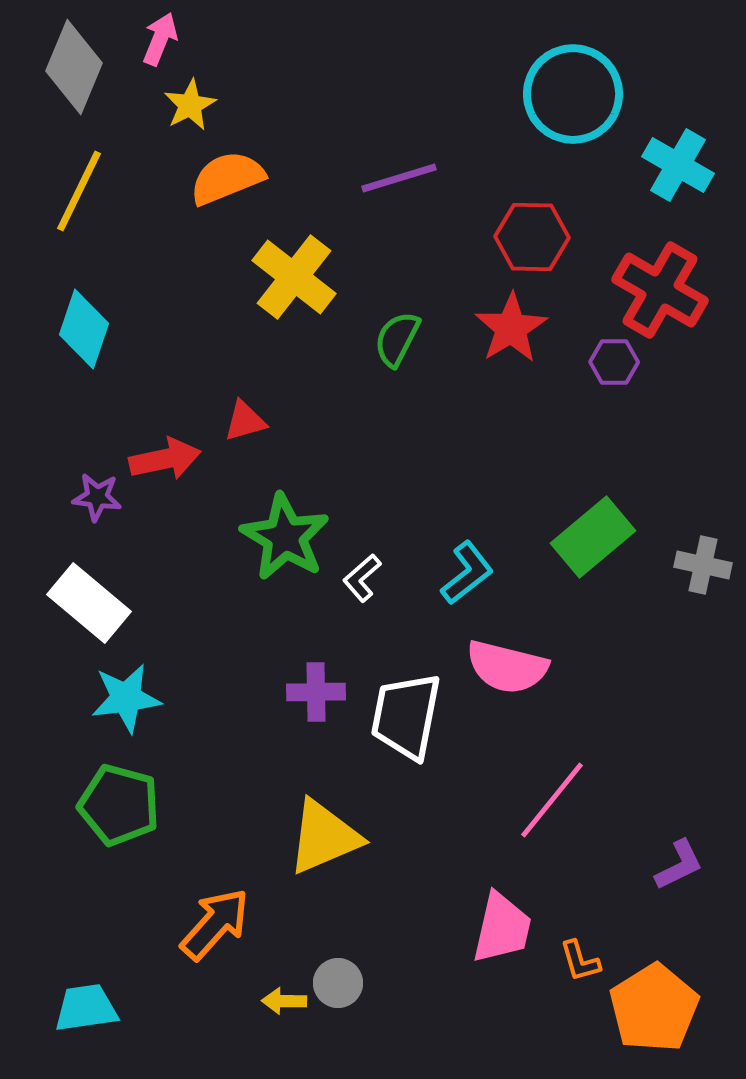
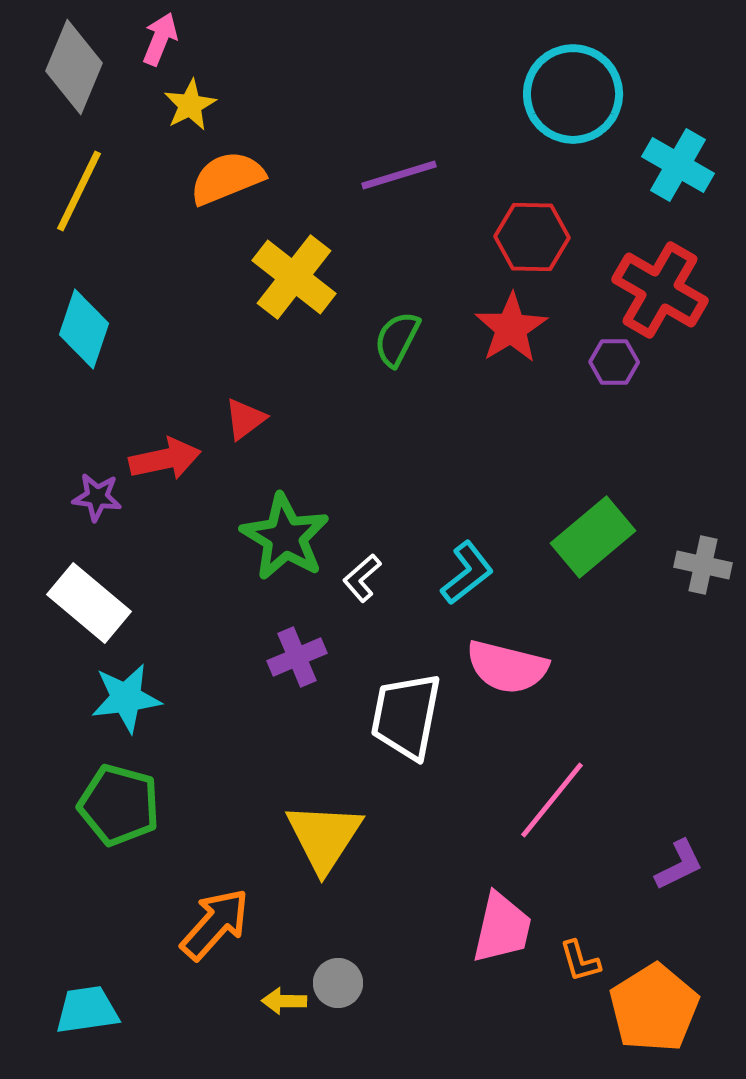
purple line: moved 3 px up
red triangle: moved 2 px up; rotated 21 degrees counterclockwise
purple cross: moved 19 px left, 35 px up; rotated 22 degrees counterclockwise
yellow triangle: rotated 34 degrees counterclockwise
cyan trapezoid: moved 1 px right, 2 px down
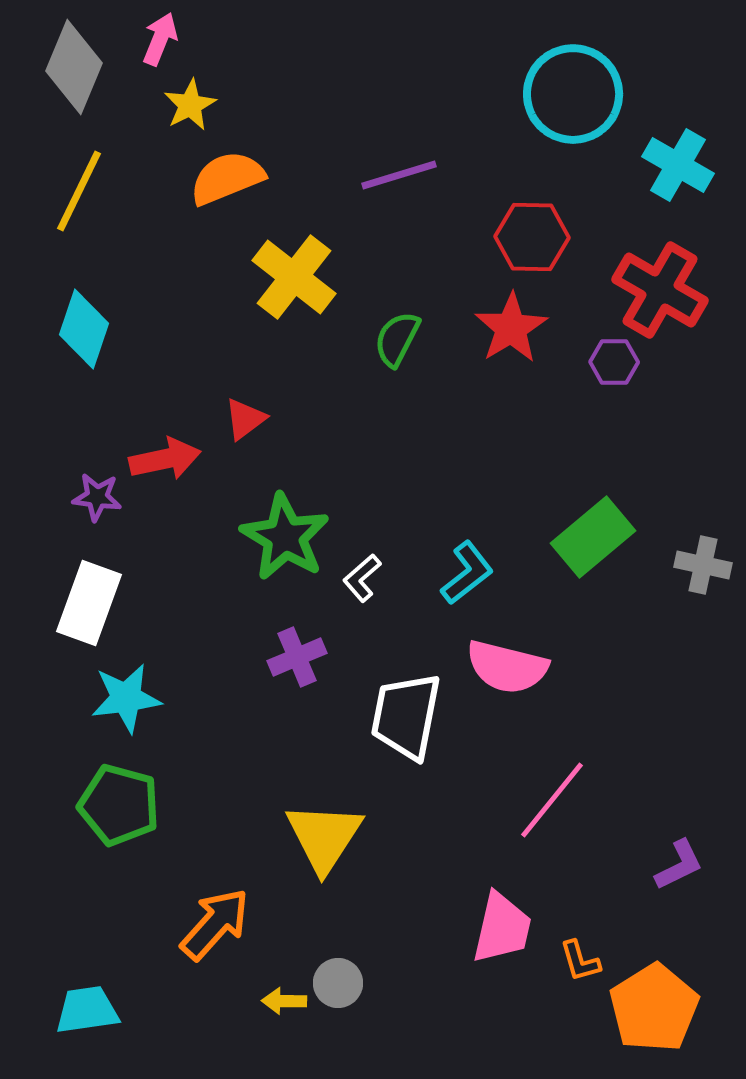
white rectangle: rotated 70 degrees clockwise
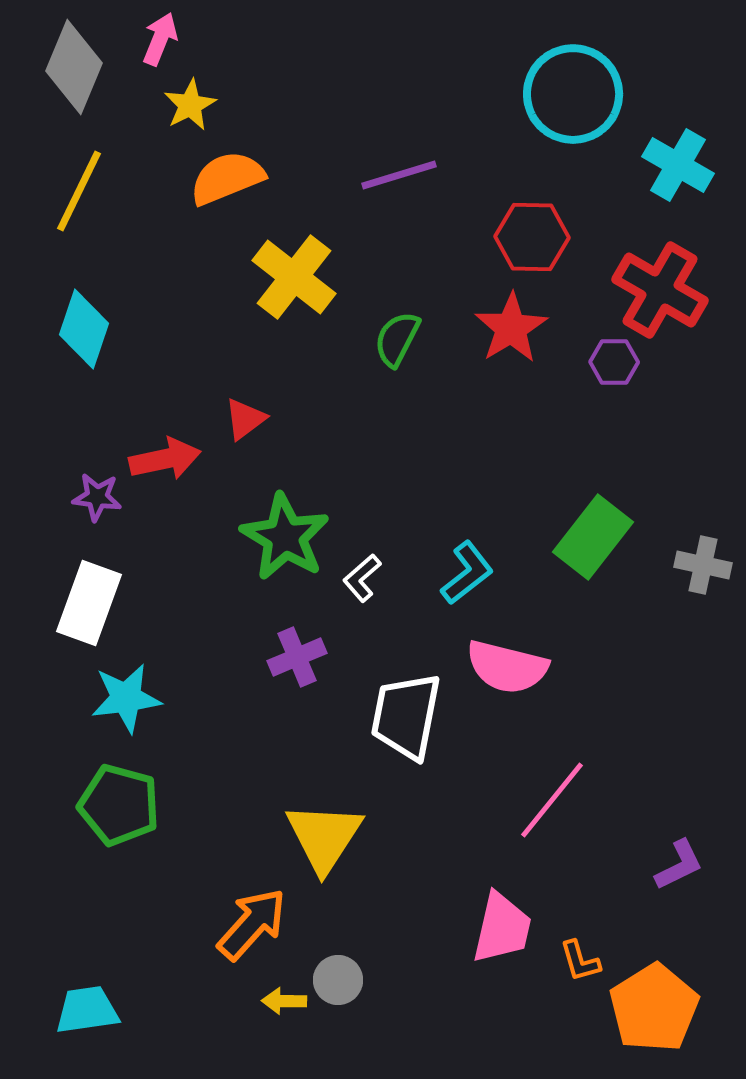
green rectangle: rotated 12 degrees counterclockwise
orange arrow: moved 37 px right
gray circle: moved 3 px up
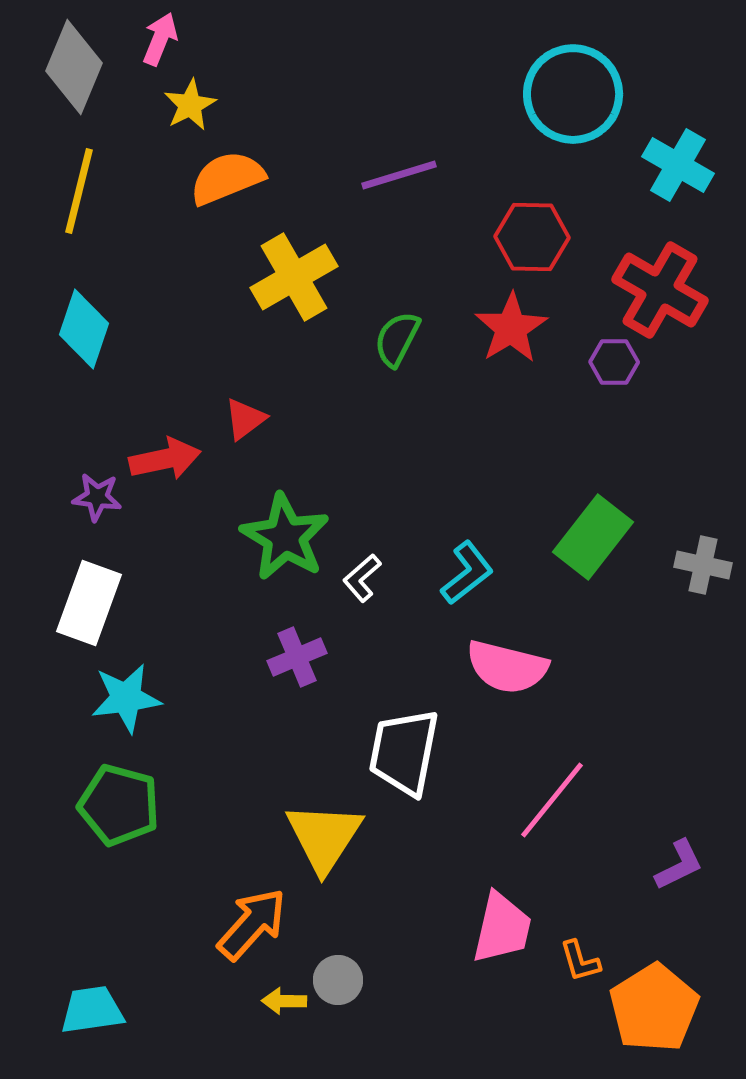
yellow line: rotated 12 degrees counterclockwise
yellow cross: rotated 22 degrees clockwise
white trapezoid: moved 2 px left, 36 px down
cyan trapezoid: moved 5 px right
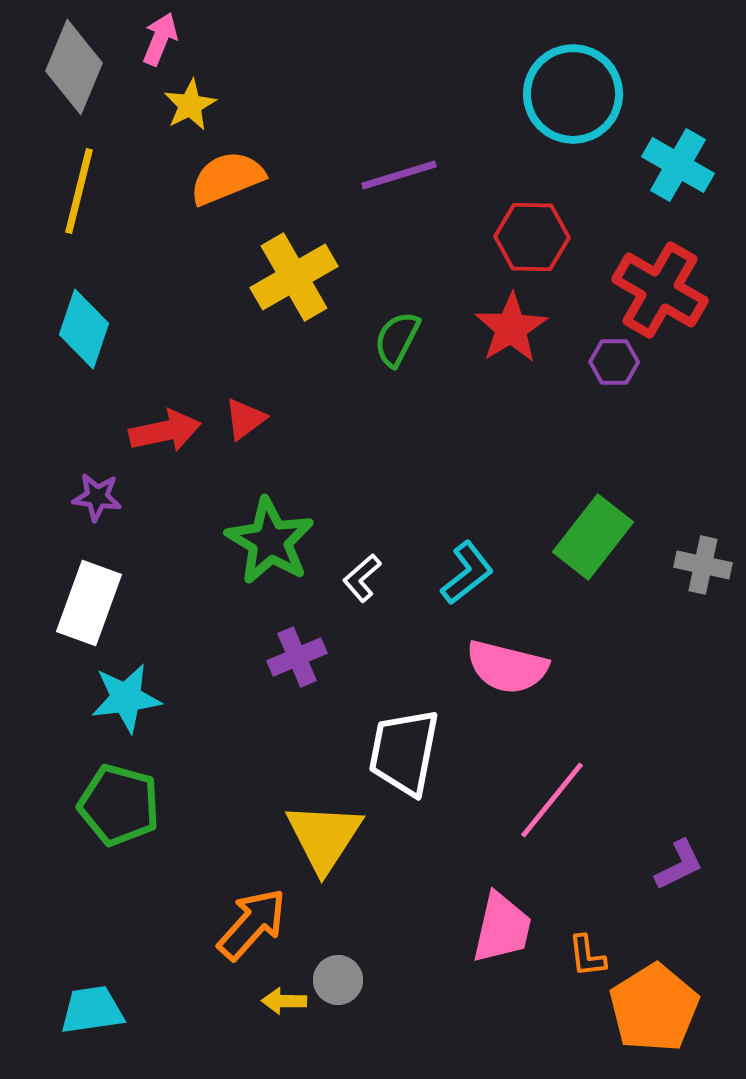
red arrow: moved 28 px up
green star: moved 15 px left, 4 px down
orange L-shape: moved 7 px right, 5 px up; rotated 9 degrees clockwise
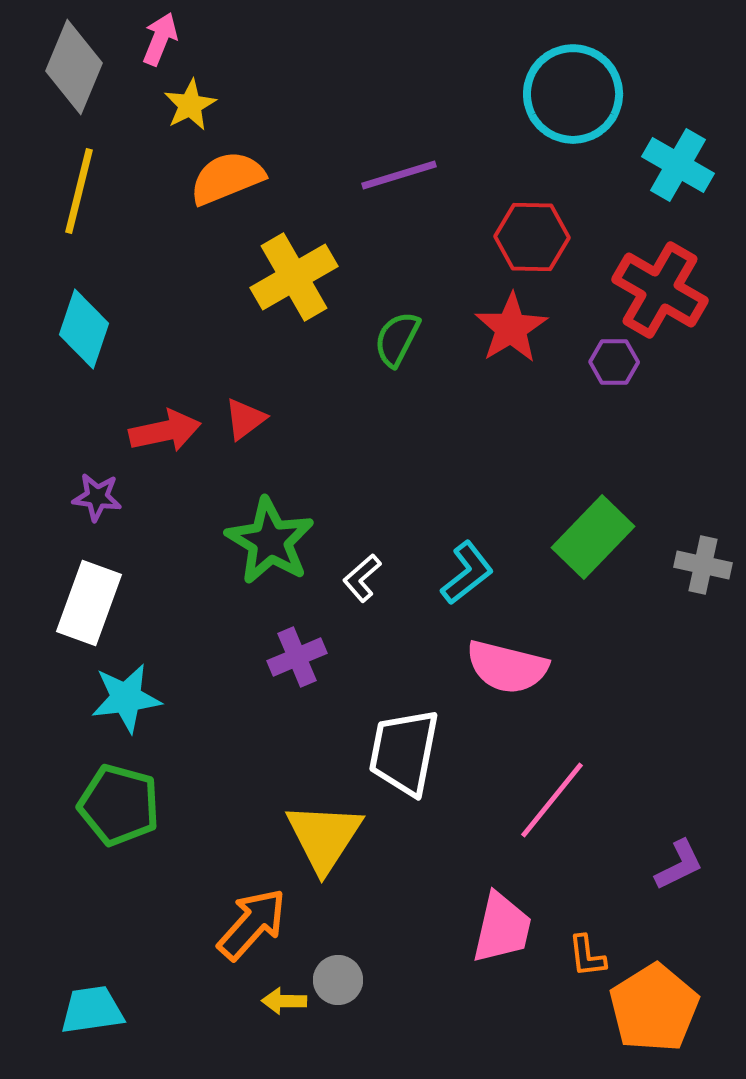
green rectangle: rotated 6 degrees clockwise
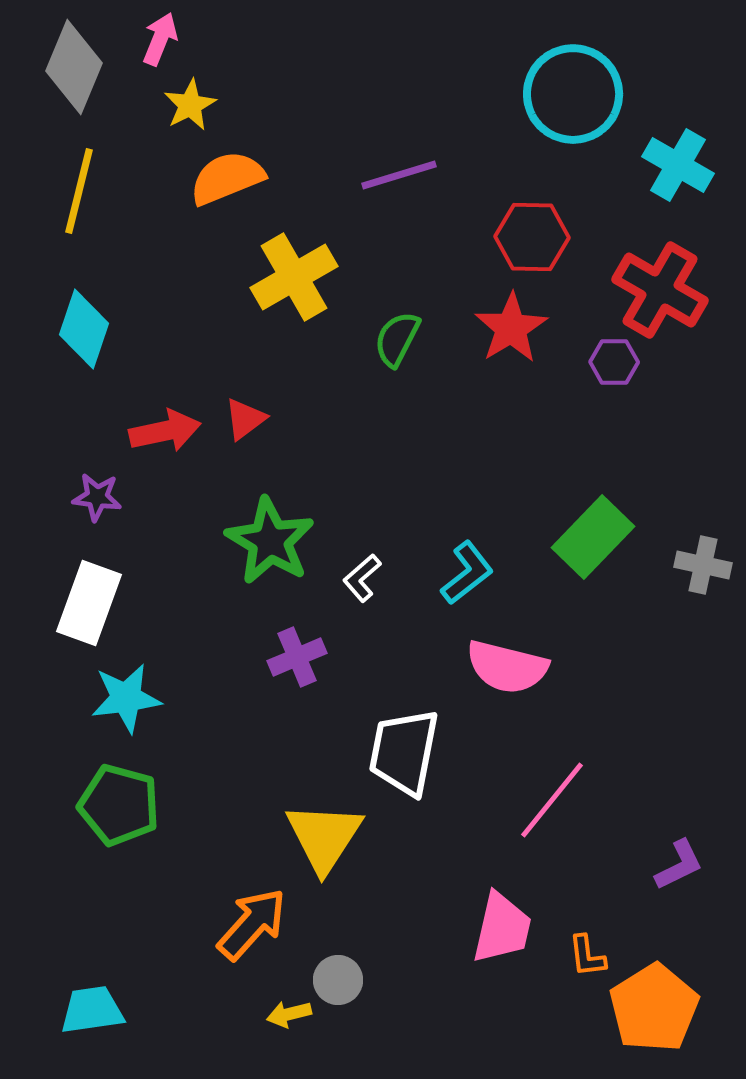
yellow arrow: moved 5 px right, 13 px down; rotated 15 degrees counterclockwise
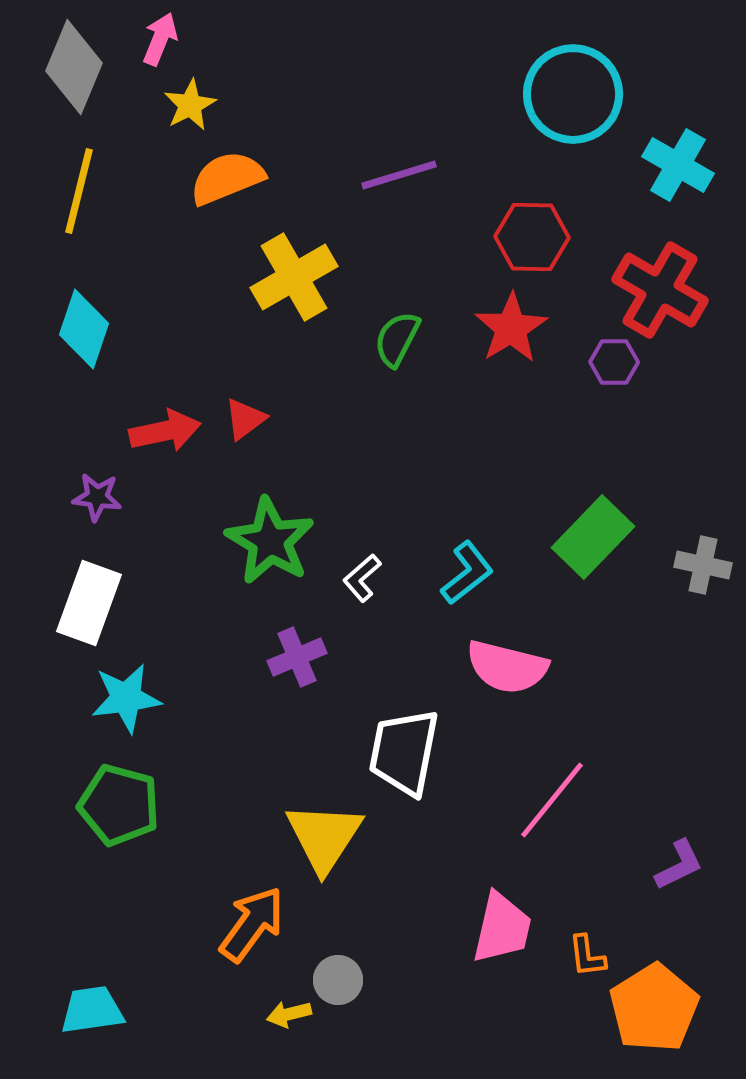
orange arrow: rotated 6 degrees counterclockwise
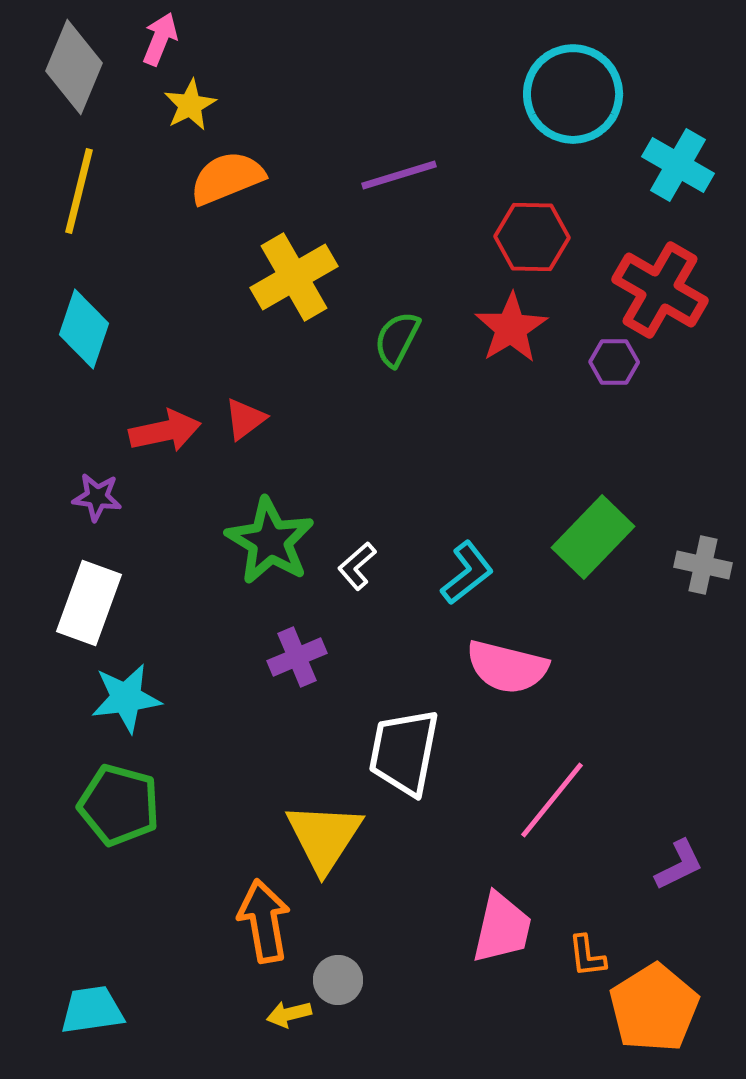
white L-shape: moved 5 px left, 12 px up
orange arrow: moved 12 px right, 3 px up; rotated 46 degrees counterclockwise
